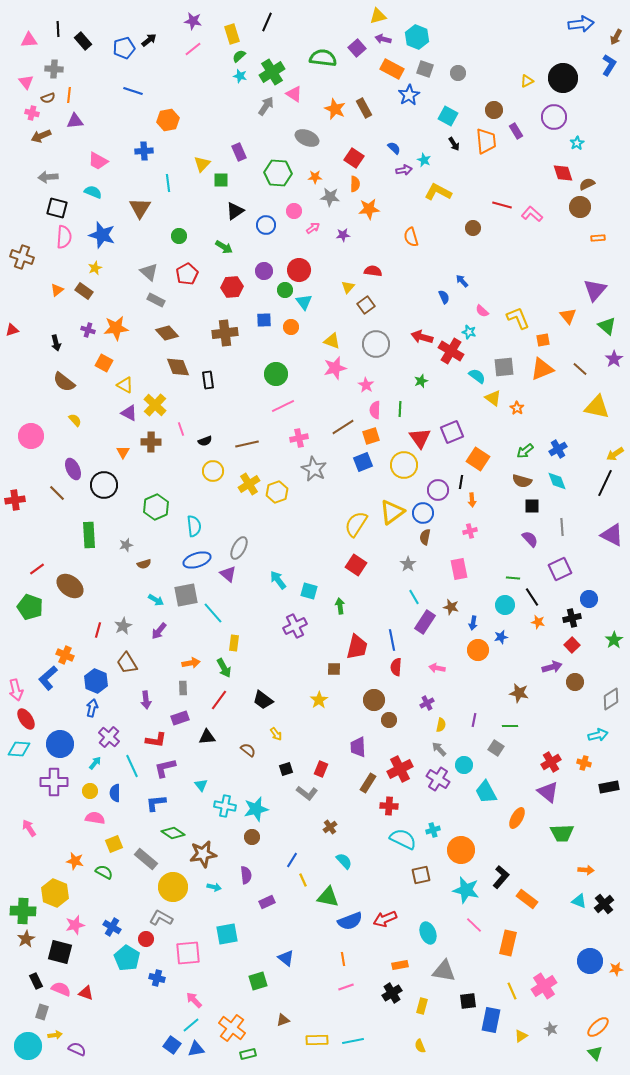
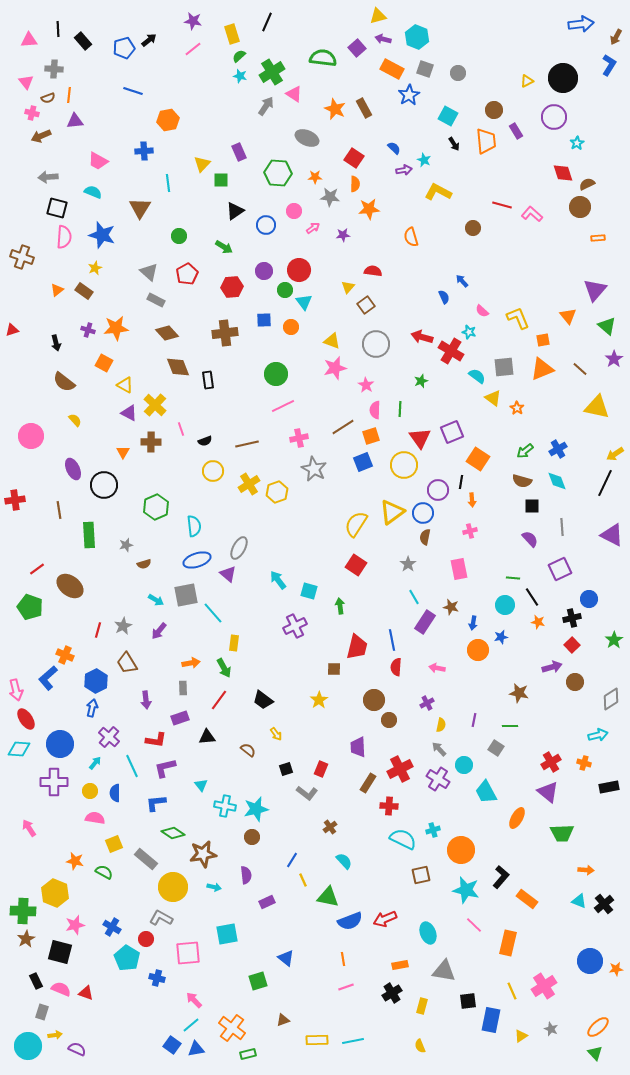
brown line at (57, 493): moved 2 px right, 17 px down; rotated 36 degrees clockwise
blue hexagon at (96, 681): rotated 10 degrees clockwise
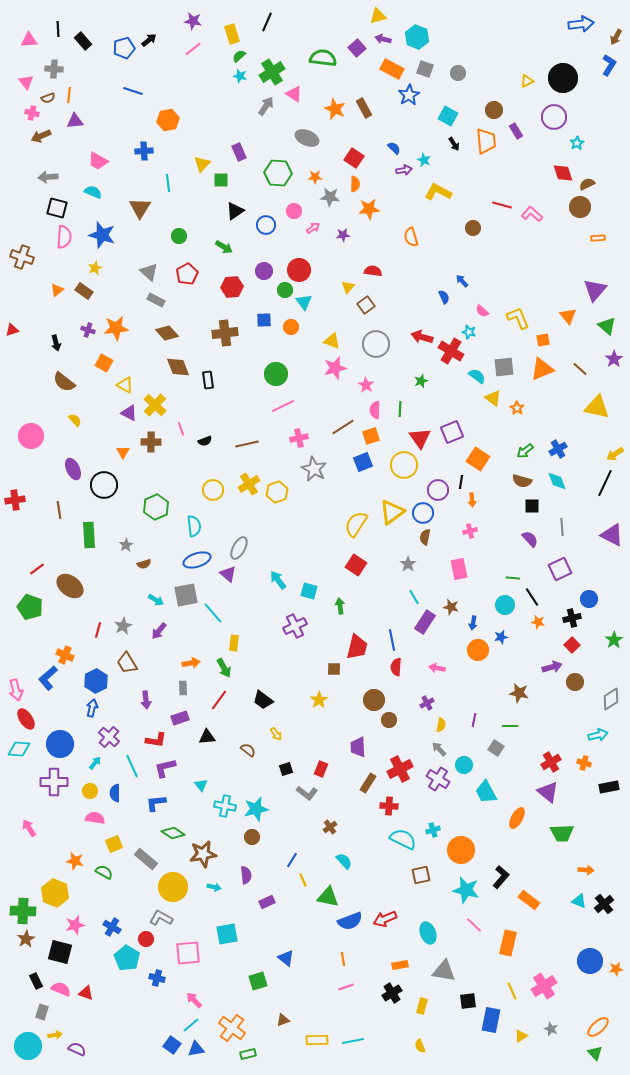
yellow circle at (213, 471): moved 19 px down
gray star at (126, 545): rotated 16 degrees counterclockwise
orange rectangle at (527, 899): moved 2 px right, 1 px down
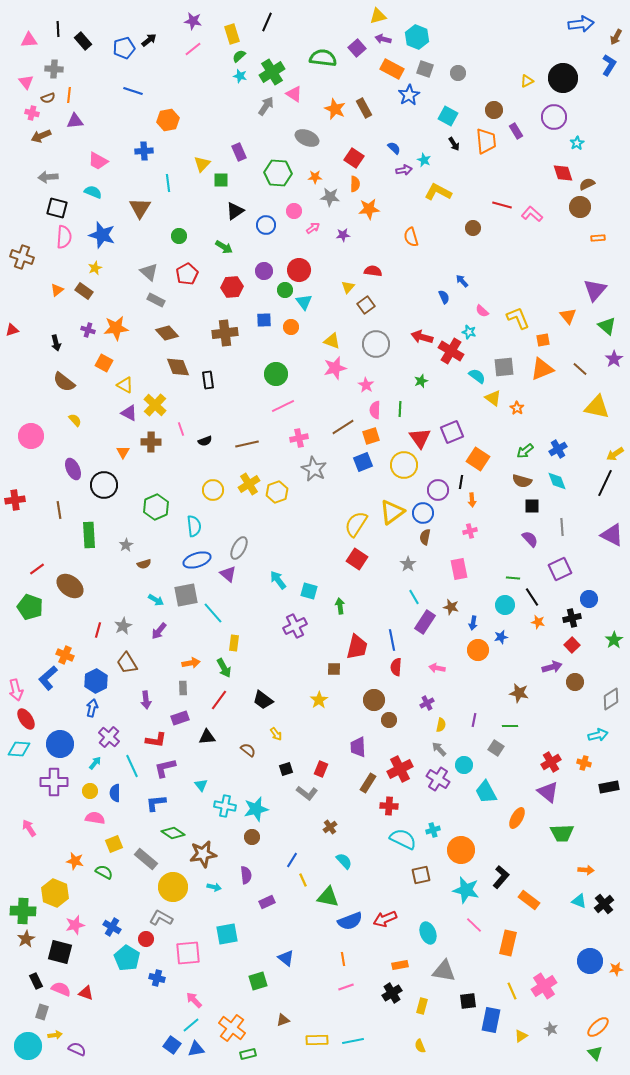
red square at (356, 565): moved 1 px right, 6 px up
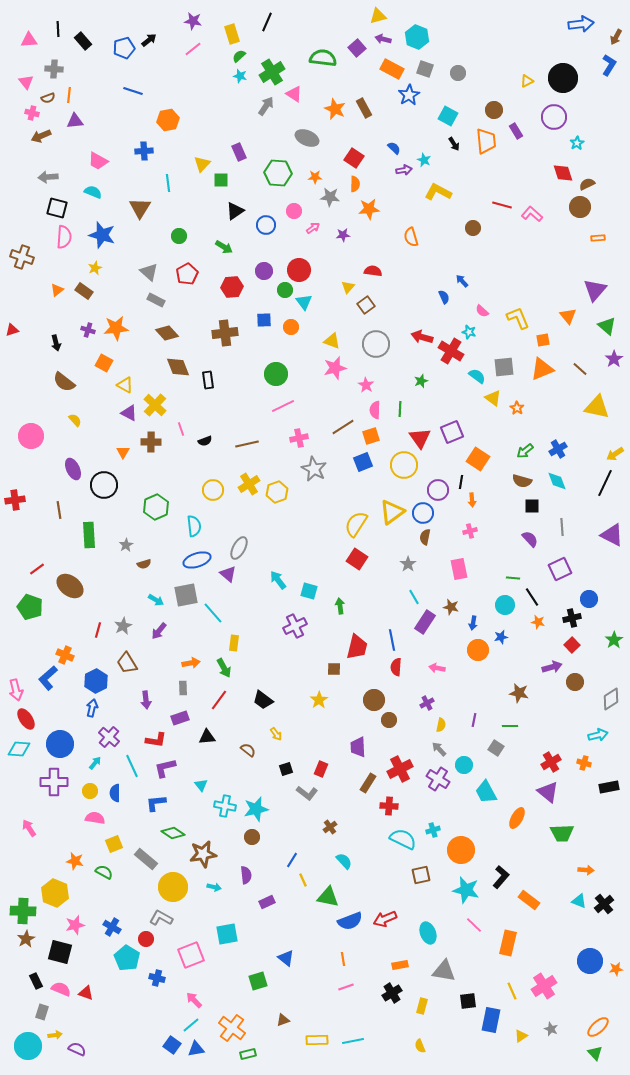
pink square at (188, 953): moved 3 px right, 2 px down; rotated 16 degrees counterclockwise
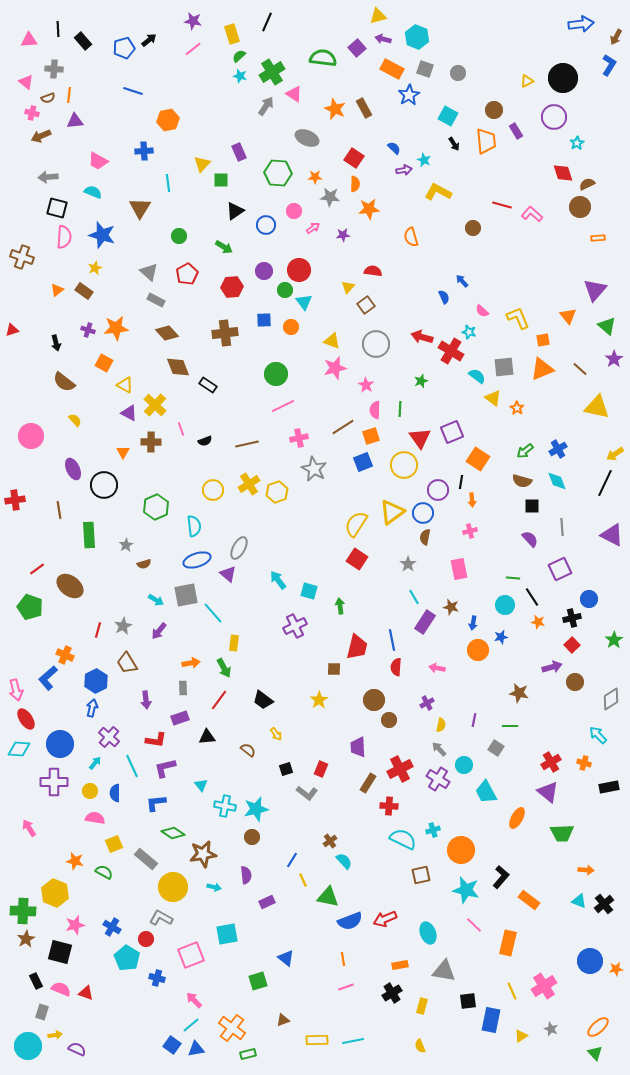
pink triangle at (26, 82): rotated 14 degrees counterclockwise
black rectangle at (208, 380): moved 5 px down; rotated 48 degrees counterclockwise
cyan arrow at (598, 735): rotated 120 degrees counterclockwise
brown cross at (330, 827): moved 14 px down
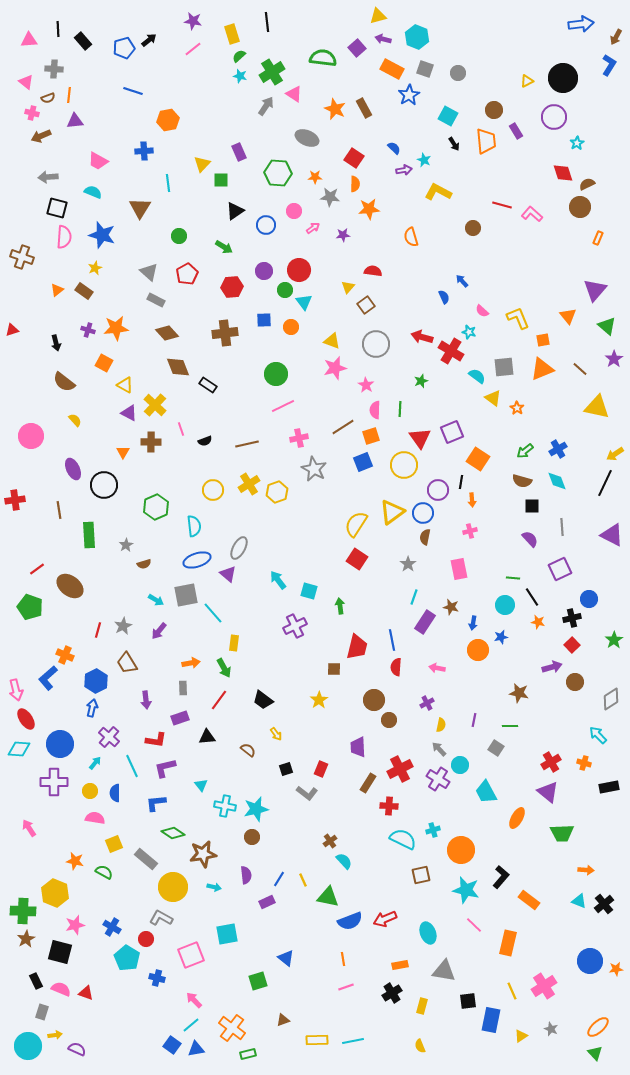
black line at (267, 22): rotated 30 degrees counterclockwise
orange rectangle at (598, 238): rotated 64 degrees counterclockwise
cyan line at (414, 597): rotated 49 degrees clockwise
cyan circle at (464, 765): moved 4 px left
blue line at (292, 860): moved 13 px left, 19 px down
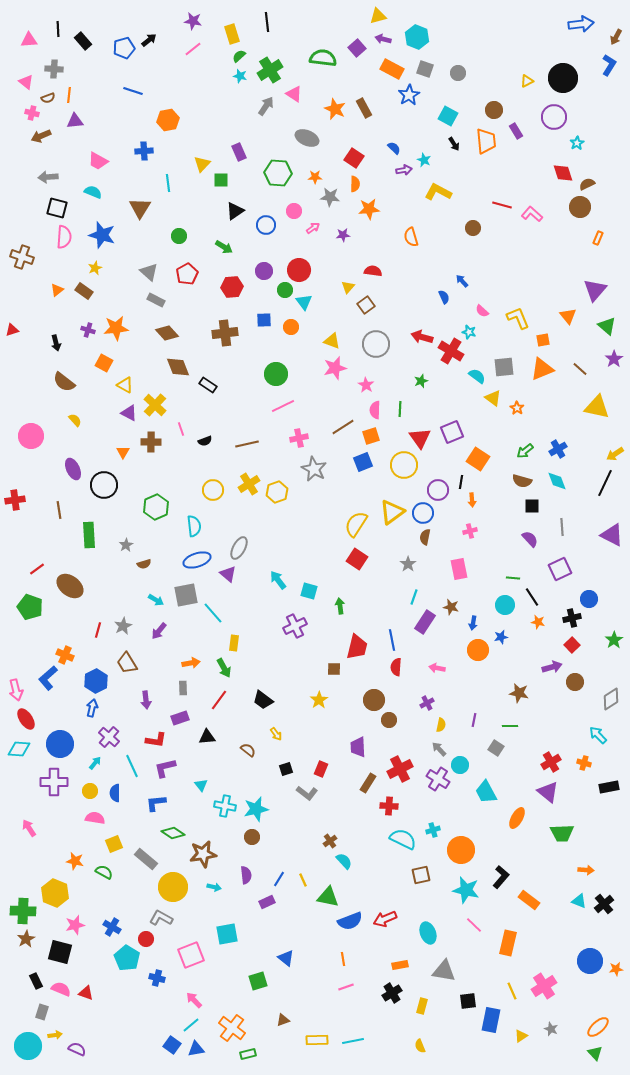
green cross at (272, 72): moved 2 px left, 2 px up
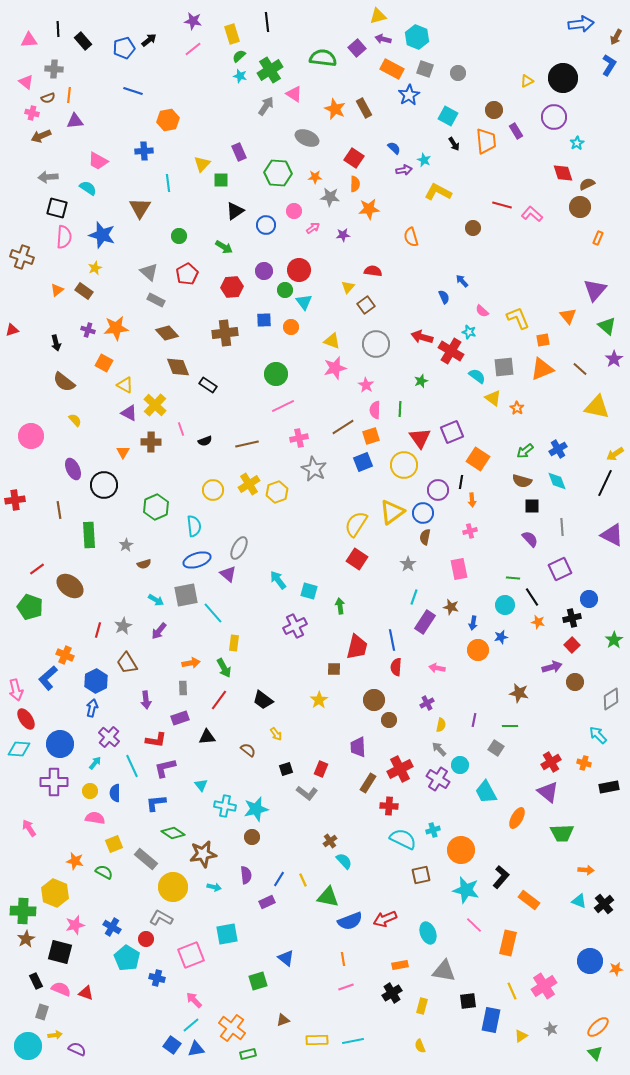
cyan semicircle at (93, 192): moved 5 px left, 4 px up; rotated 12 degrees clockwise
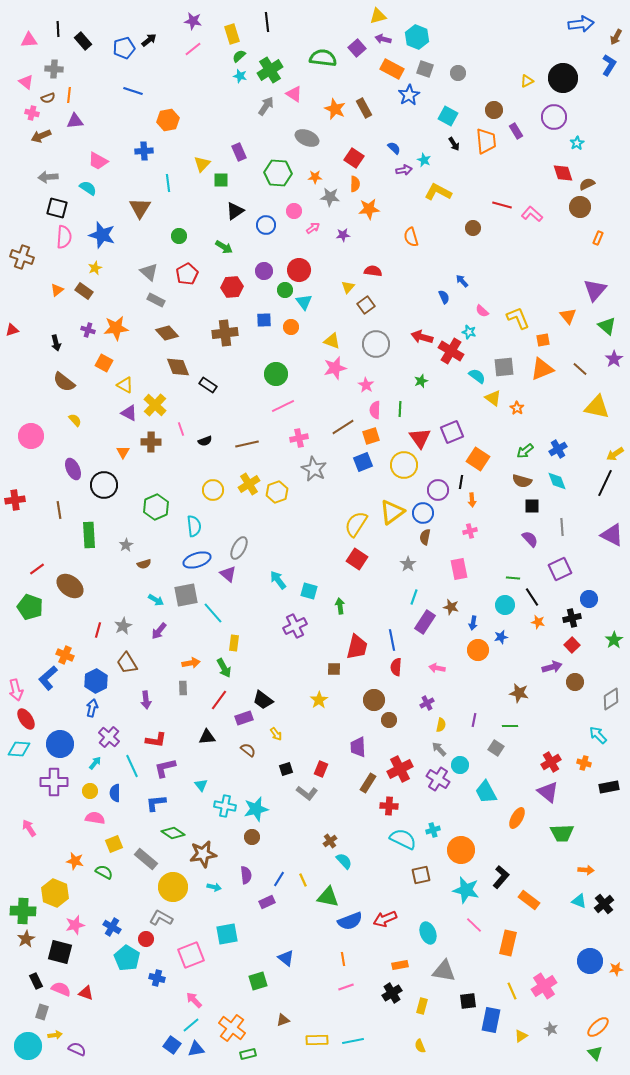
purple rectangle at (180, 718): moved 64 px right
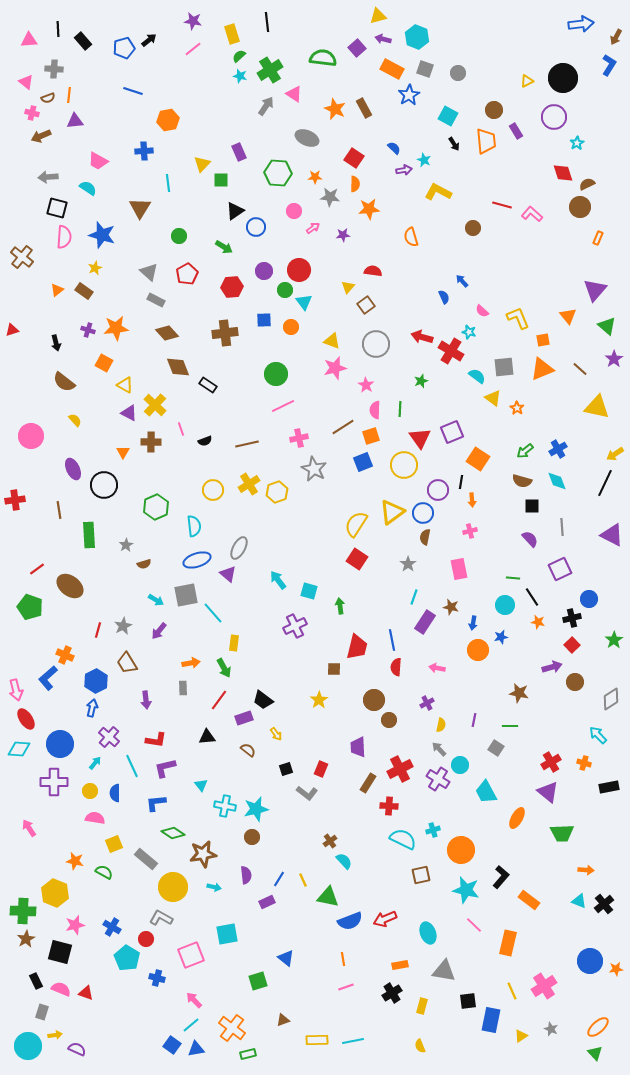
blue circle at (266, 225): moved 10 px left, 2 px down
brown cross at (22, 257): rotated 20 degrees clockwise
